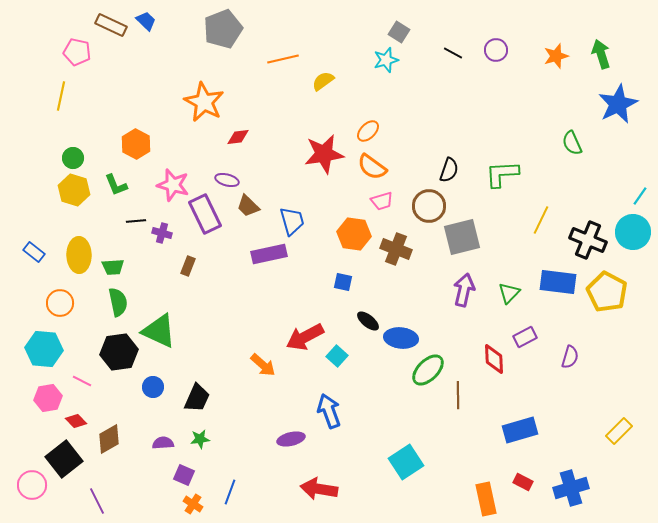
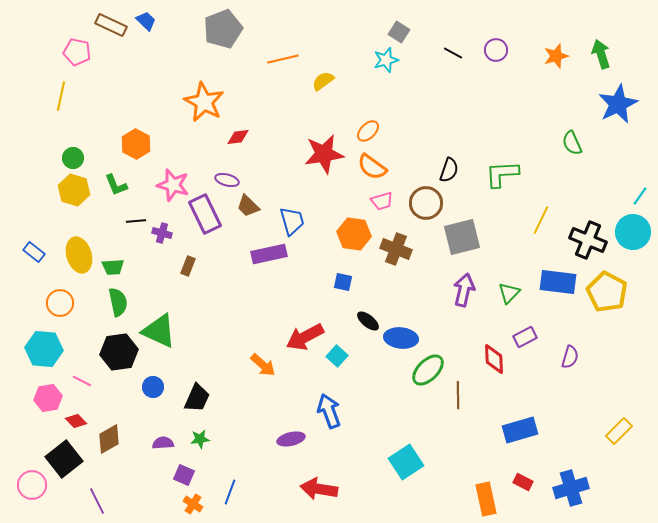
brown circle at (429, 206): moved 3 px left, 3 px up
yellow ellipse at (79, 255): rotated 16 degrees counterclockwise
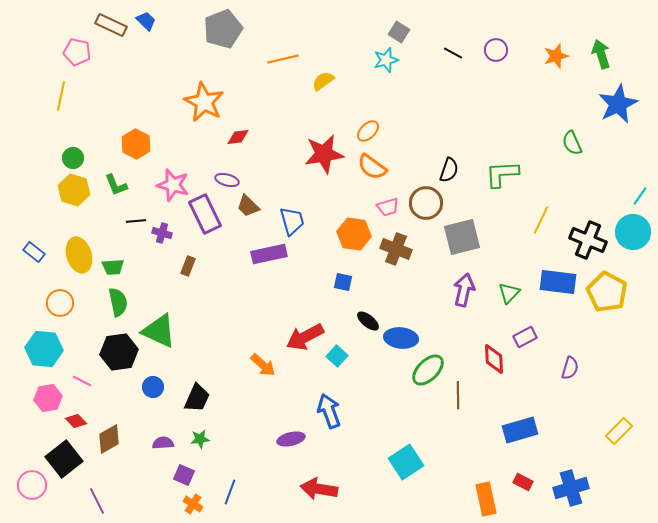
pink trapezoid at (382, 201): moved 6 px right, 6 px down
purple semicircle at (570, 357): moved 11 px down
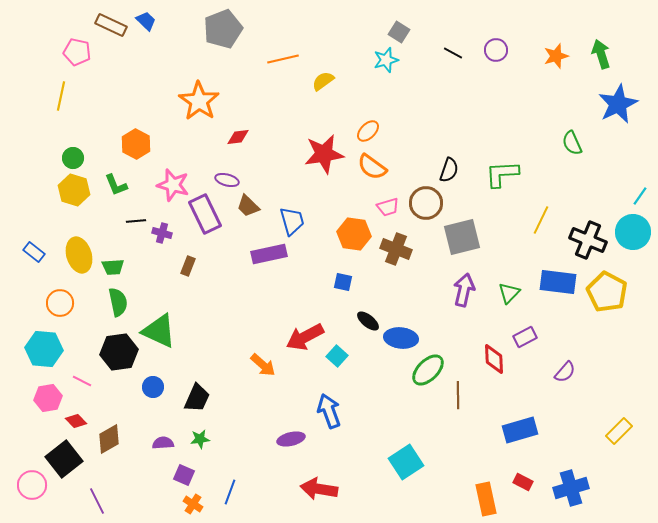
orange star at (204, 102): moved 5 px left, 1 px up; rotated 6 degrees clockwise
purple semicircle at (570, 368): moved 5 px left, 4 px down; rotated 25 degrees clockwise
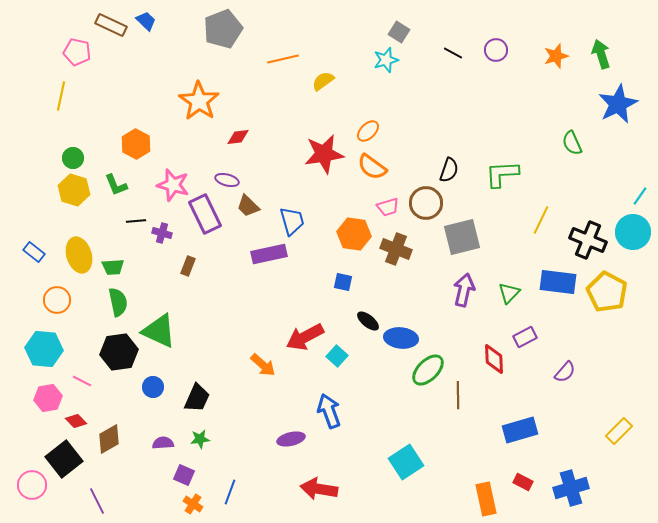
orange circle at (60, 303): moved 3 px left, 3 px up
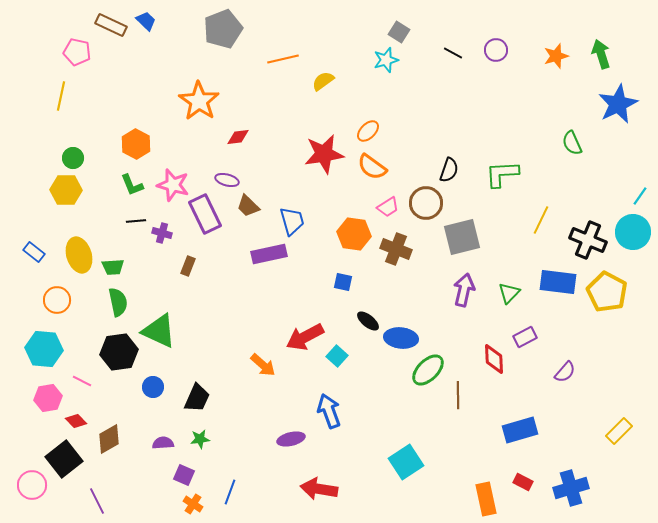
green L-shape at (116, 185): moved 16 px right
yellow hexagon at (74, 190): moved 8 px left; rotated 16 degrees counterclockwise
pink trapezoid at (388, 207): rotated 15 degrees counterclockwise
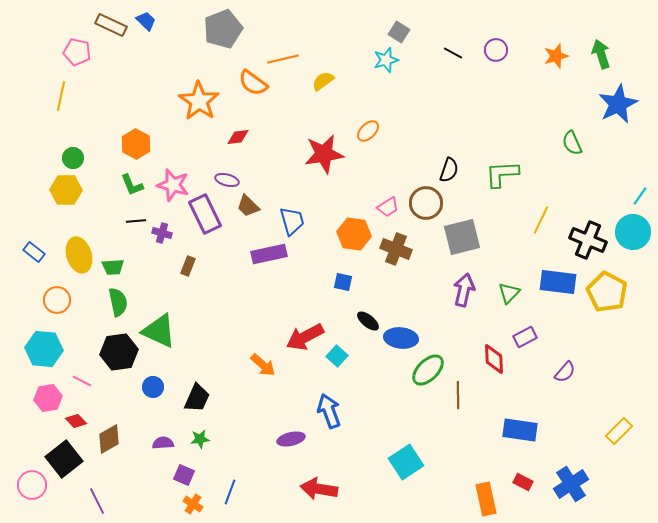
orange semicircle at (372, 167): moved 119 px left, 84 px up
blue rectangle at (520, 430): rotated 24 degrees clockwise
blue cross at (571, 488): moved 4 px up; rotated 16 degrees counterclockwise
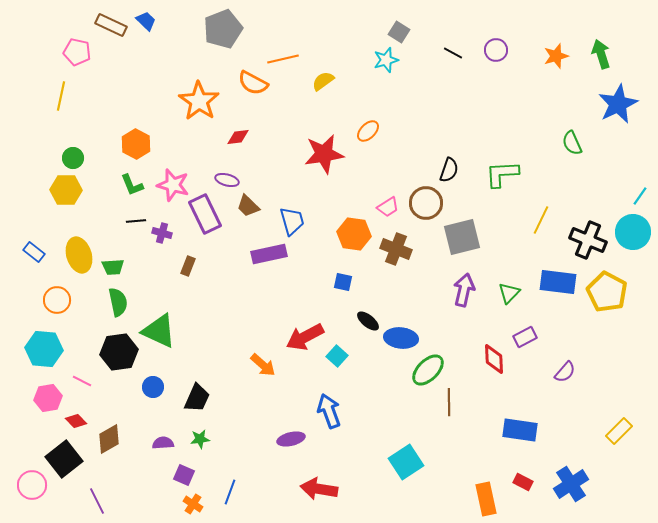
orange semicircle at (253, 83): rotated 8 degrees counterclockwise
brown line at (458, 395): moved 9 px left, 7 px down
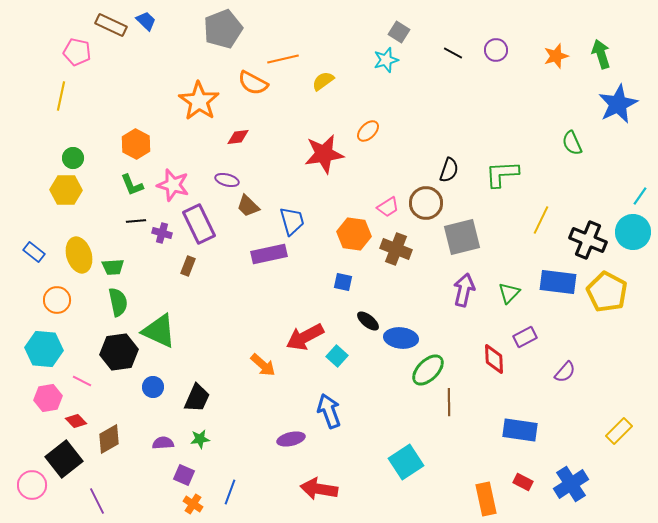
purple rectangle at (205, 214): moved 6 px left, 10 px down
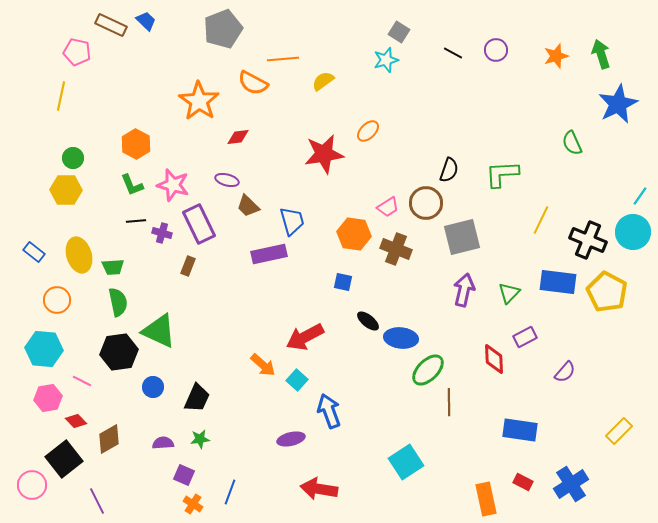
orange line at (283, 59): rotated 8 degrees clockwise
cyan square at (337, 356): moved 40 px left, 24 px down
